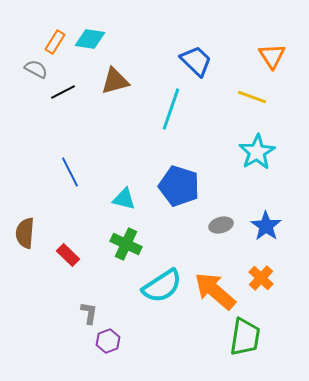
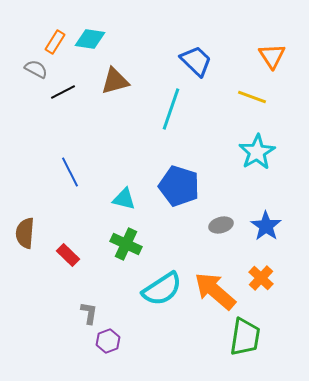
cyan semicircle: moved 3 px down
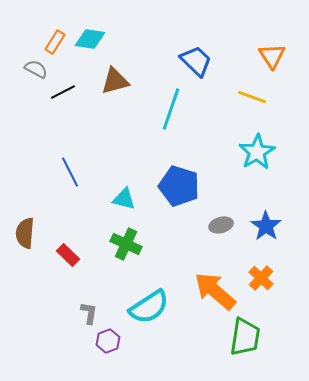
cyan semicircle: moved 13 px left, 18 px down
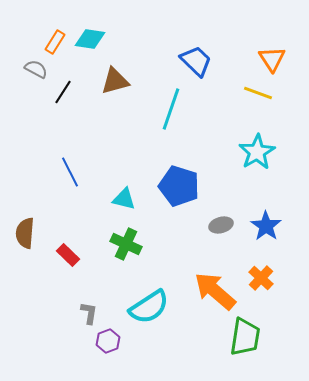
orange triangle: moved 3 px down
black line: rotated 30 degrees counterclockwise
yellow line: moved 6 px right, 4 px up
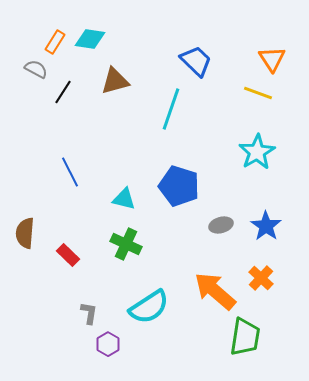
purple hexagon: moved 3 px down; rotated 10 degrees counterclockwise
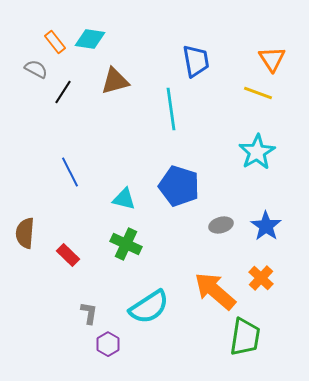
orange rectangle: rotated 70 degrees counterclockwise
blue trapezoid: rotated 36 degrees clockwise
cyan line: rotated 27 degrees counterclockwise
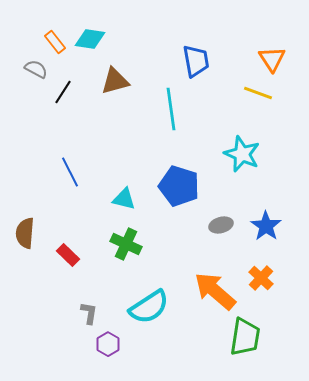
cyan star: moved 15 px left, 2 px down; rotated 18 degrees counterclockwise
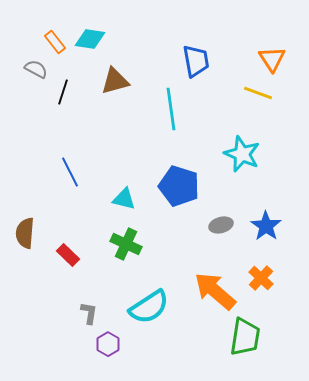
black line: rotated 15 degrees counterclockwise
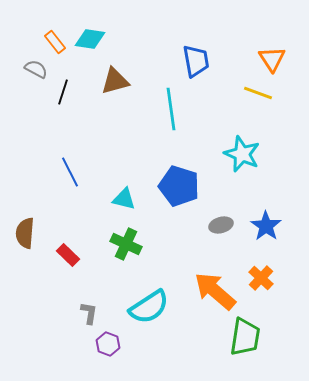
purple hexagon: rotated 10 degrees counterclockwise
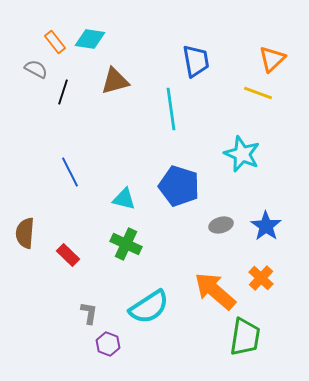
orange triangle: rotated 20 degrees clockwise
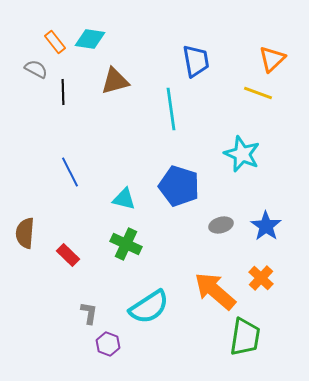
black line: rotated 20 degrees counterclockwise
